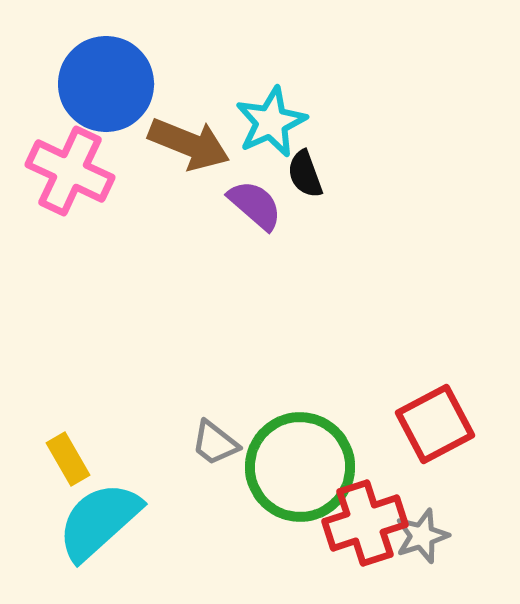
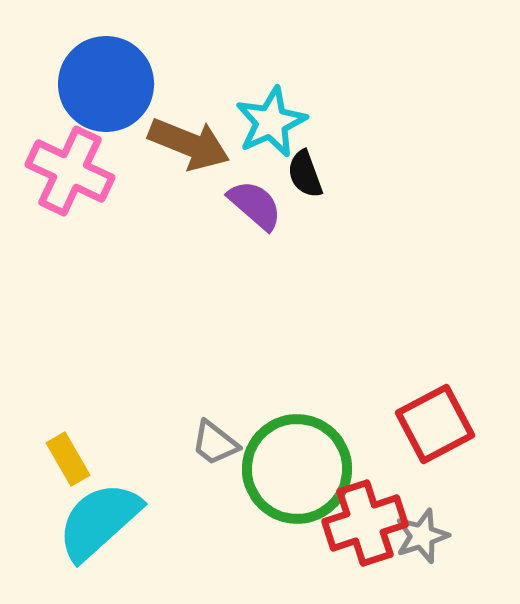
green circle: moved 3 px left, 2 px down
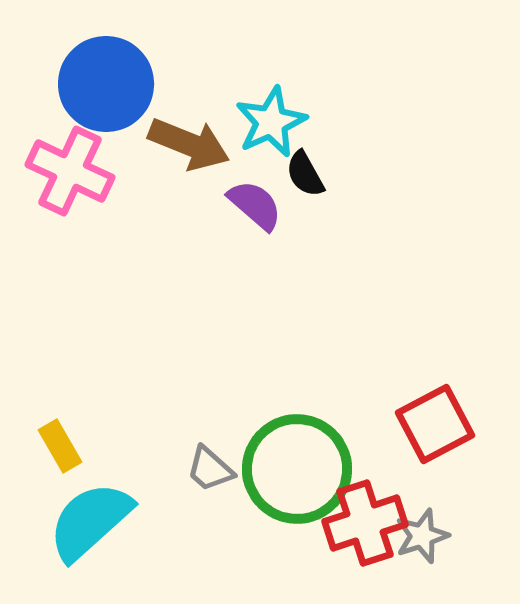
black semicircle: rotated 9 degrees counterclockwise
gray trapezoid: moved 5 px left, 26 px down; rotated 4 degrees clockwise
yellow rectangle: moved 8 px left, 13 px up
cyan semicircle: moved 9 px left
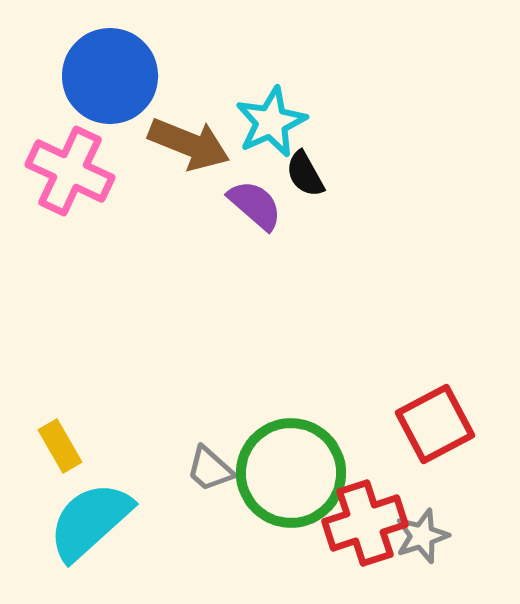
blue circle: moved 4 px right, 8 px up
green circle: moved 6 px left, 4 px down
